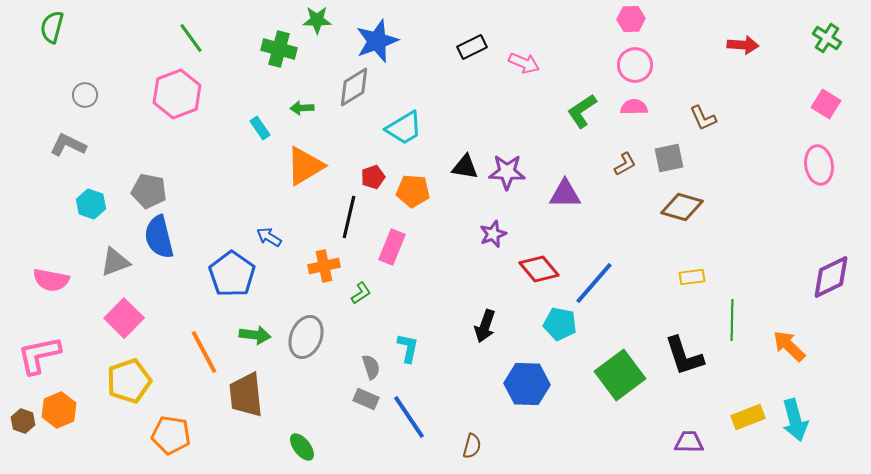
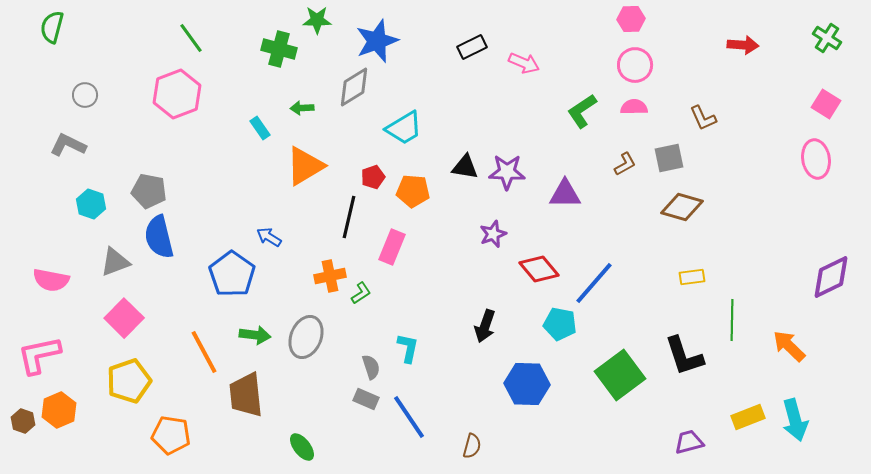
pink ellipse at (819, 165): moved 3 px left, 6 px up
orange cross at (324, 266): moved 6 px right, 10 px down
purple trapezoid at (689, 442): rotated 16 degrees counterclockwise
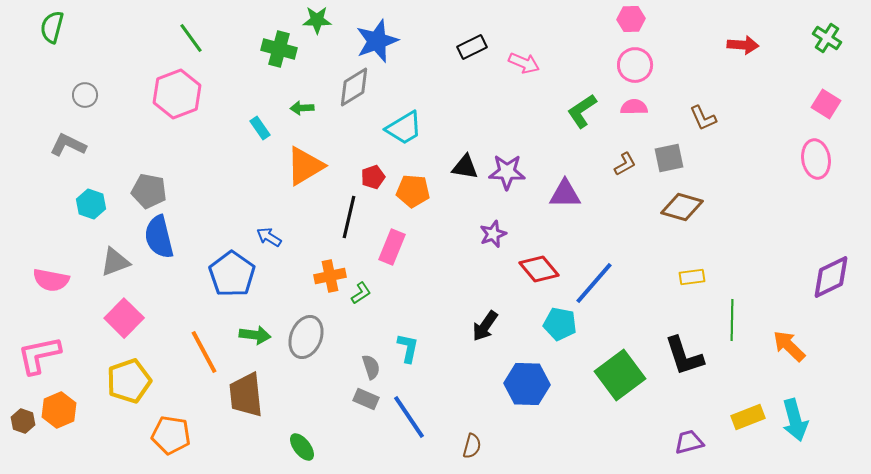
black arrow at (485, 326): rotated 16 degrees clockwise
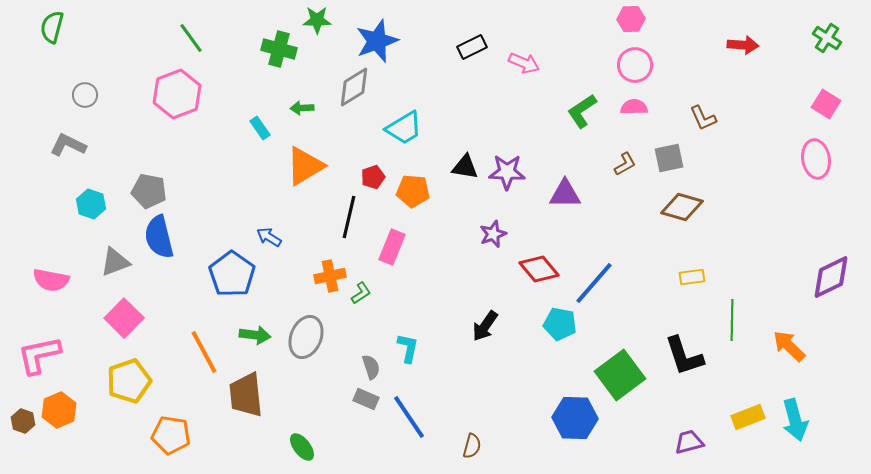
blue hexagon at (527, 384): moved 48 px right, 34 px down
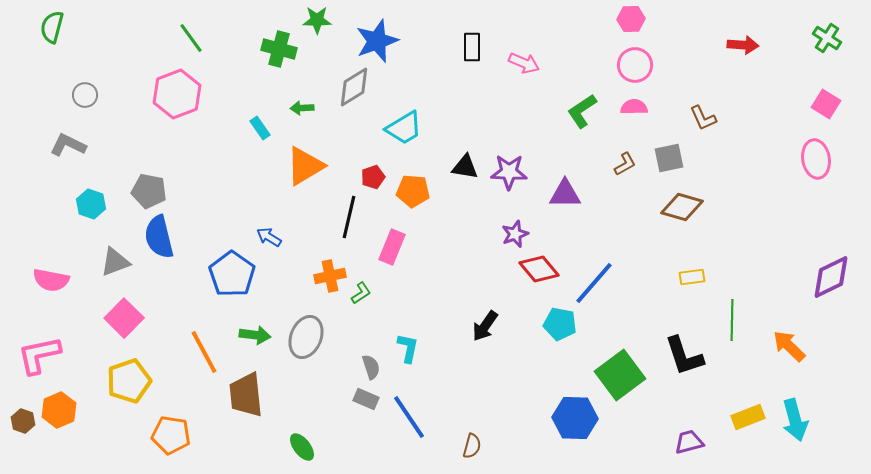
black rectangle at (472, 47): rotated 64 degrees counterclockwise
purple star at (507, 172): moved 2 px right
purple star at (493, 234): moved 22 px right
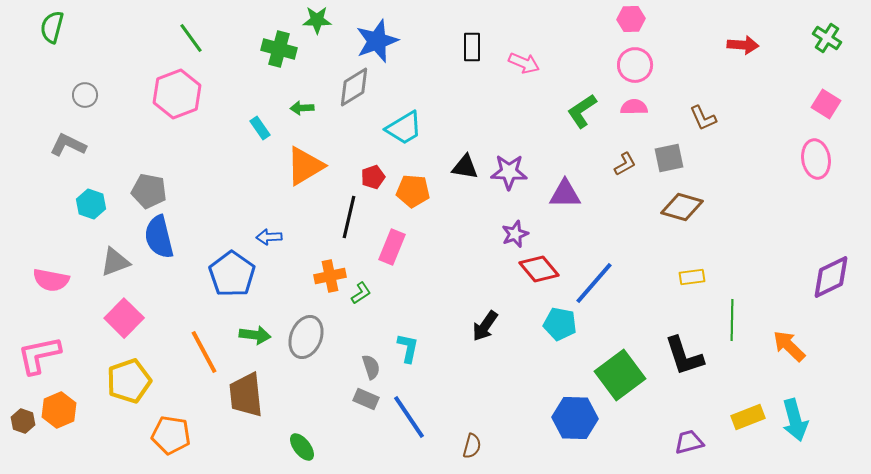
blue arrow at (269, 237): rotated 35 degrees counterclockwise
